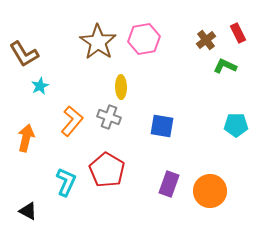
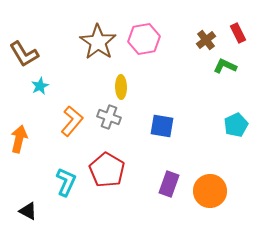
cyan pentagon: rotated 25 degrees counterclockwise
orange arrow: moved 7 px left, 1 px down
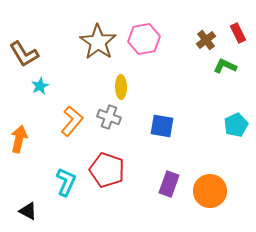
red pentagon: rotated 12 degrees counterclockwise
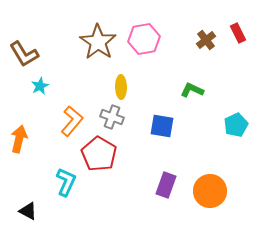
green L-shape: moved 33 px left, 24 px down
gray cross: moved 3 px right
red pentagon: moved 8 px left, 16 px up; rotated 12 degrees clockwise
purple rectangle: moved 3 px left, 1 px down
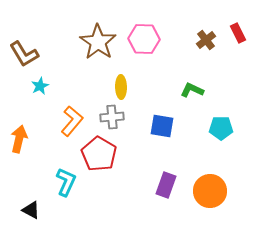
pink hexagon: rotated 12 degrees clockwise
gray cross: rotated 25 degrees counterclockwise
cyan pentagon: moved 15 px left, 3 px down; rotated 25 degrees clockwise
black triangle: moved 3 px right, 1 px up
